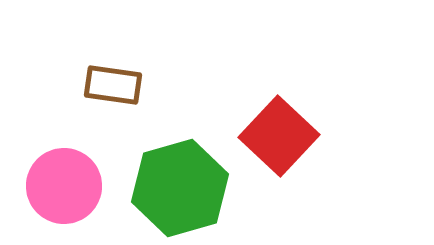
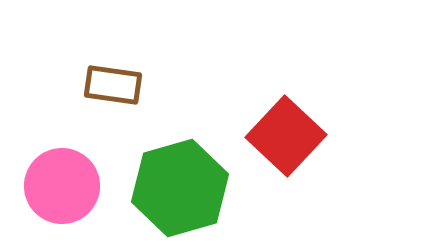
red square: moved 7 px right
pink circle: moved 2 px left
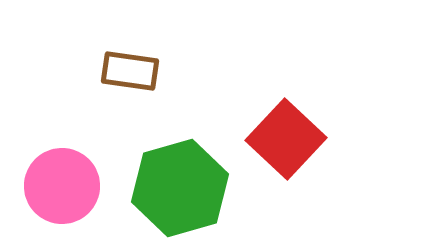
brown rectangle: moved 17 px right, 14 px up
red square: moved 3 px down
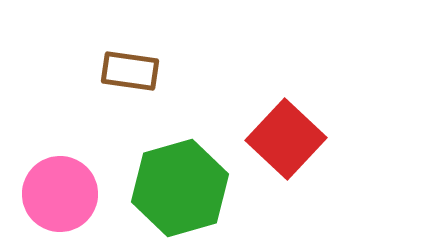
pink circle: moved 2 px left, 8 px down
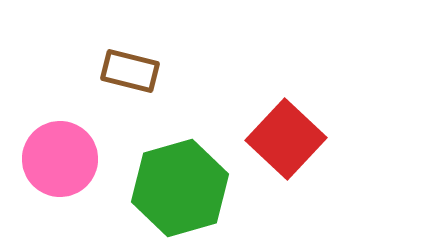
brown rectangle: rotated 6 degrees clockwise
pink circle: moved 35 px up
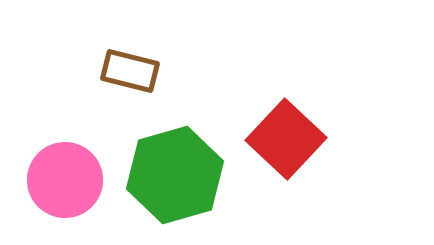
pink circle: moved 5 px right, 21 px down
green hexagon: moved 5 px left, 13 px up
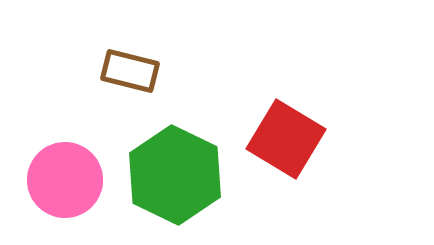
red square: rotated 12 degrees counterclockwise
green hexagon: rotated 18 degrees counterclockwise
